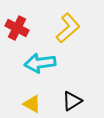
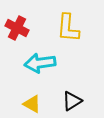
yellow L-shape: rotated 136 degrees clockwise
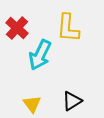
red cross: rotated 15 degrees clockwise
cyan arrow: moved 8 px up; rotated 56 degrees counterclockwise
yellow triangle: rotated 24 degrees clockwise
